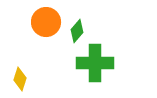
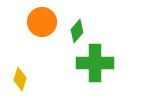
orange circle: moved 4 px left
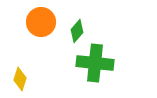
orange circle: moved 1 px left
green cross: rotated 6 degrees clockwise
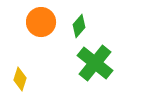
green diamond: moved 2 px right, 5 px up
green cross: rotated 33 degrees clockwise
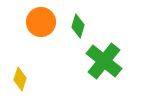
green diamond: moved 1 px left; rotated 25 degrees counterclockwise
green cross: moved 9 px right, 2 px up
